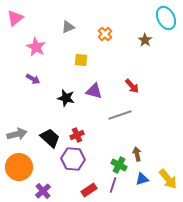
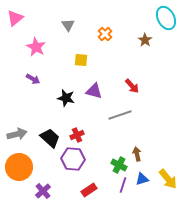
gray triangle: moved 2 px up; rotated 40 degrees counterclockwise
purple line: moved 10 px right
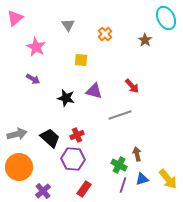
red rectangle: moved 5 px left, 1 px up; rotated 21 degrees counterclockwise
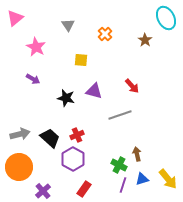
gray arrow: moved 3 px right
purple hexagon: rotated 25 degrees clockwise
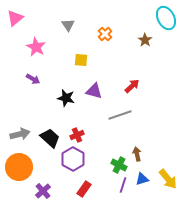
red arrow: rotated 91 degrees counterclockwise
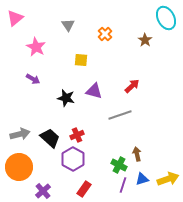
yellow arrow: rotated 70 degrees counterclockwise
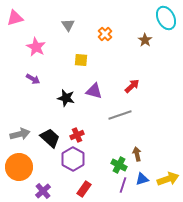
pink triangle: rotated 24 degrees clockwise
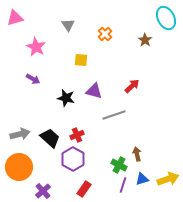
gray line: moved 6 px left
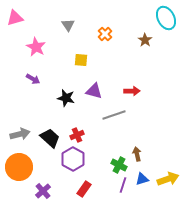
red arrow: moved 5 px down; rotated 42 degrees clockwise
